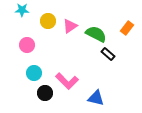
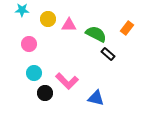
yellow circle: moved 2 px up
pink triangle: moved 1 px left, 1 px up; rotated 35 degrees clockwise
pink circle: moved 2 px right, 1 px up
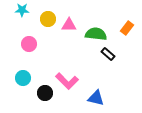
green semicircle: rotated 20 degrees counterclockwise
cyan circle: moved 11 px left, 5 px down
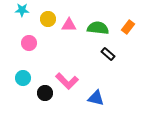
orange rectangle: moved 1 px right, 1 px up
green semicircle: moved 2 px right, 6 px up
pink circle: moved 1 px up
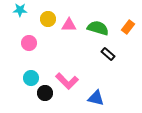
cyan star: moved 2 px left
green semicircle: rotated 10 degrees clockwise
cyan circle: moved 8 px right
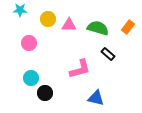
pink L-shape: moved 13 px right, 12 px up; rotated 60 degrees counterclockwise
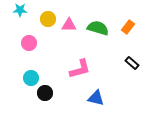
black rectangle: moved 24 px right, 9 px down
